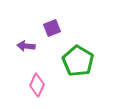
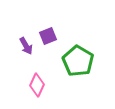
purple square: moved 4 px left, 8 px down
purple arrow: rotated 126 degrees counterclockwise
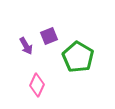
purple square: moved 1 px right
green pentagon: moved 4 px up
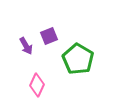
green pentagon: moved 2 px down
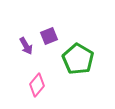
pink diamond: rotated 15 degrees clockwise
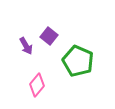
purple square: rotated 30 degrees counterclockwise
green pentagon: moved 2 px down; rotated 8 degrees counterclockwise
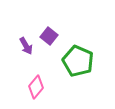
pink diamond: moved 1 px left, 2 px down
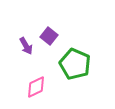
green pentagon: moved 3 px left, 3 px down
pink diamond: rotated 25 degrees clockwise
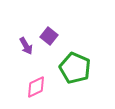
green pentagon: moved 4 px down
